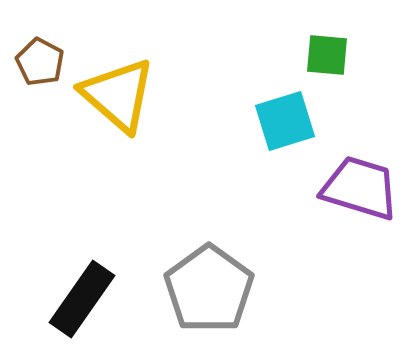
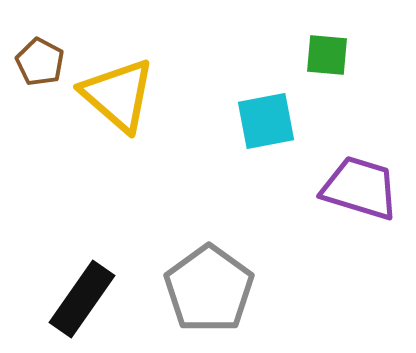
cyan square: moved 19 px left; rotated 6 degrees clockwise
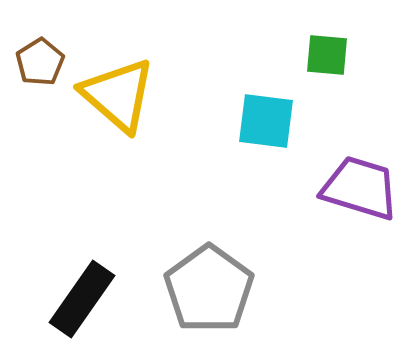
brown pentagon: rotated 12 degrees clockwise
cyan square: rotated 18 degrees clockwise
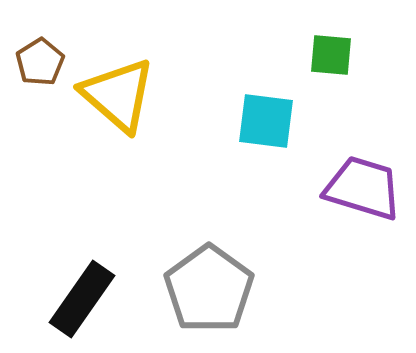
green square: moved 4 px right
purple trapezoid: moved 3 px right
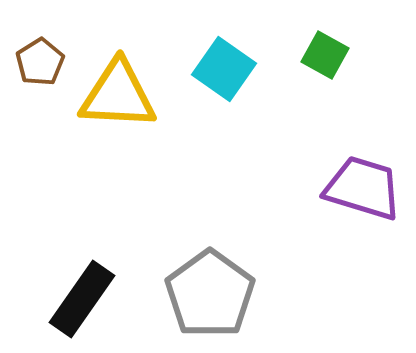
green square: moved 6 px left; rotated 24 degrees clockwise
yellow triangle: rotated 38 degrees counterclockwise
cyan square: moved 42 px left, 52 px up; rotated 28 degrees clockwise
gray pentagon: moved 1 px right, 5 px down
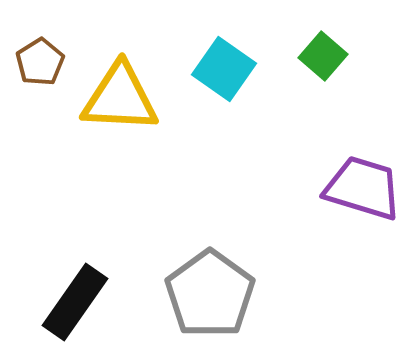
green square: moved 2 px left, 1 px down; rotated 12 degrees clockwise
yellow triangle: moved 2 px right, 3 px down
black rectangle: moved 7 px left, 3 px down
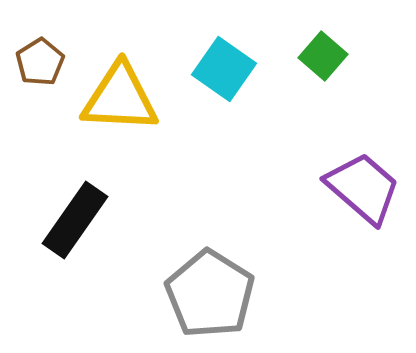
purple trapezoid: rotated 24 degrees clockwise
gray pentagon: rotated 4 degrees counterclockwise
black rectangle: moved 82 px up
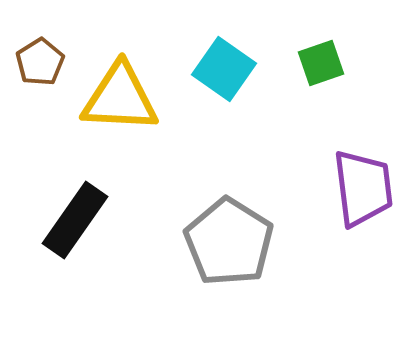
green square: moved 2 px left, 7 px down; rotated 30 degrees clockwise
purple trapezoid: rotated 42 degrees clockwise
gray pentagon: moved 19 px right, 52 px up
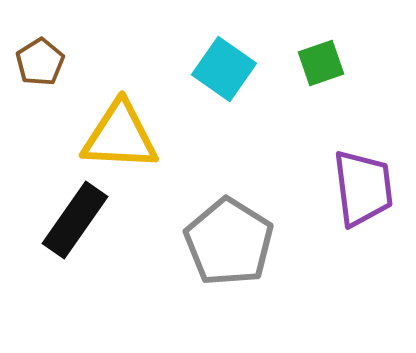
yellow triangle: moved 38 px down
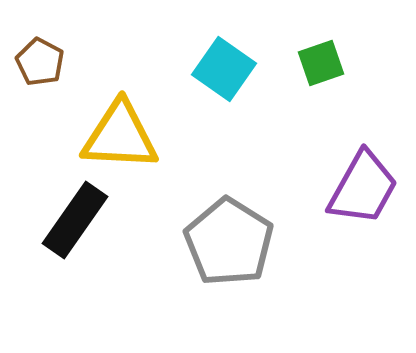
brown pentagon: rotated 12 degrees counterclockwise
purple trapezoid: rotated 36 degrees clockwise
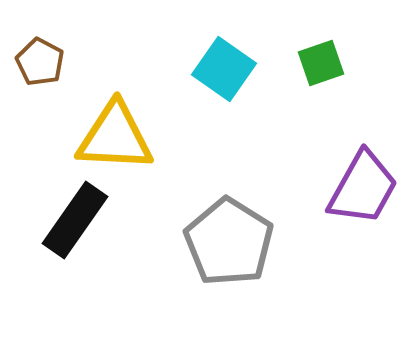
yellow triangle: moved 5 px left, 1 px down
